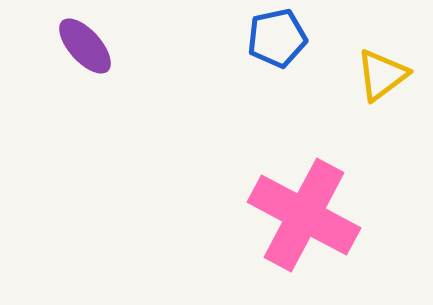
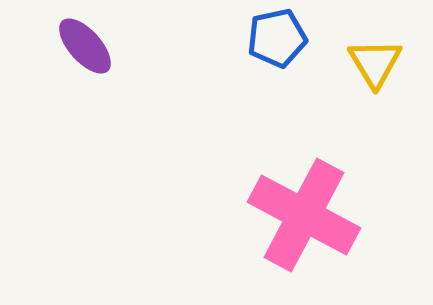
yellow triangle: moved 7 px left, 12 px up; rotated 24 degrees counterclockwise
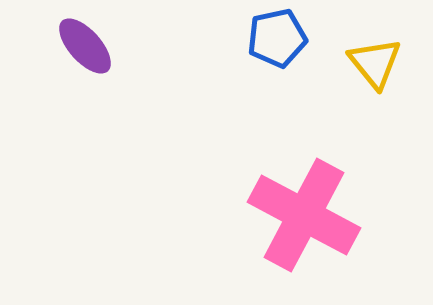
yellow triangle: rotated 8 degrees counterclockwise
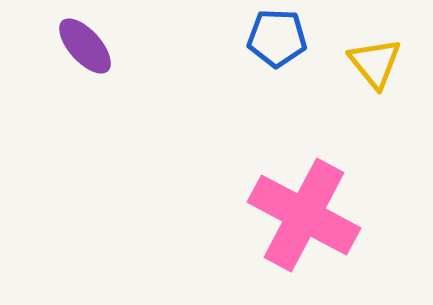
blue pentagon: rotated 14 degrees clockwise
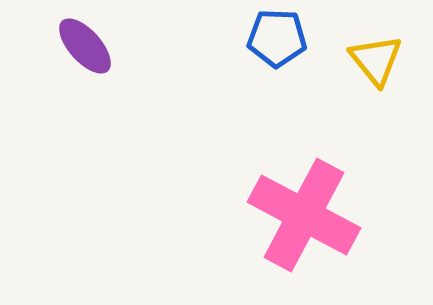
yellow triangle: moved 1 px right, 3 px up
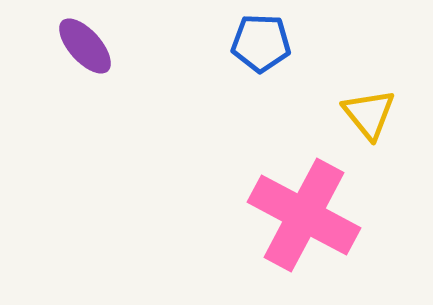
blue pentagon: moved 16 px left, 5 px down
yellow triangle: moved 7 px left, 54 px down
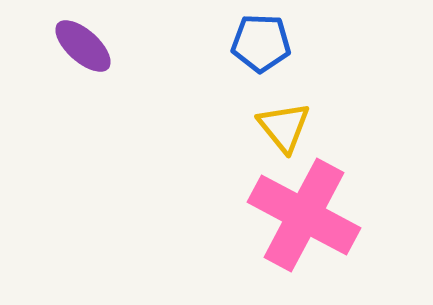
purple ellipse: moved 2 px left; rotated 6 degrees counterclockwise
yellow triangle: moved 85 px left, 13 px down
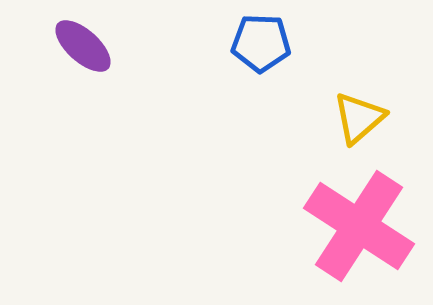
yellow triangle: moved 75 px right, 9 px up; rotated 28 degrees clockwise
pink cross: moved 55 px right, 11 px down; rotated 5 degrees clockwise
